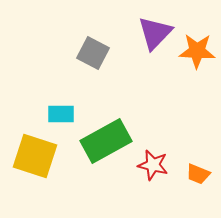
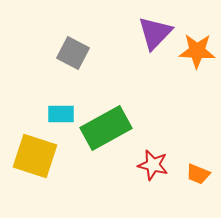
gray square: moved 20 px left
green rectangle: moved 13 px up
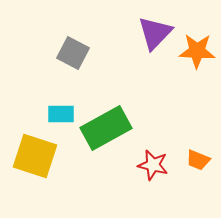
orange trapezoid: moved 14 px up
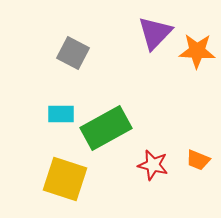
yellow square: moved 30 px right, 23 px down
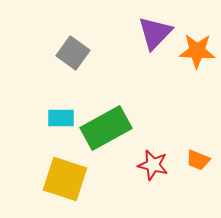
gray square: rotated 8 degrees clockwise
cyan rectangle: moved 4 px down
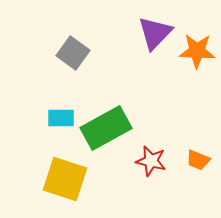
red star: moved 2 px left, 4 px up
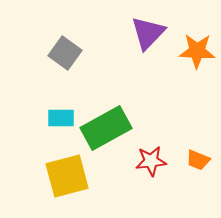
purple triangle: moved 7 px left
gray square: moved 8 px left
red star: rotated 20 degrees counterclockwise
yellow square: moved 2 px right, 3 px up; rotated 33 degrees counterclockwise
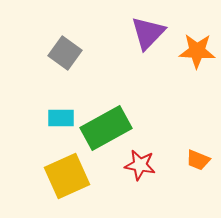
red star: moved 11 px left, 4 px down; rotated 16 degrees clockwise
yellow square: rotated 9 degrees counterclockwise
